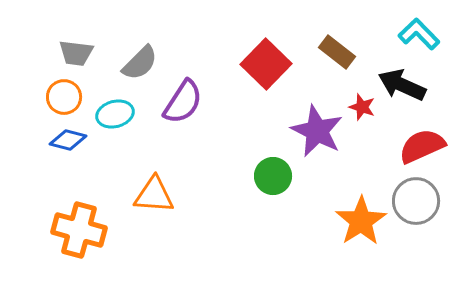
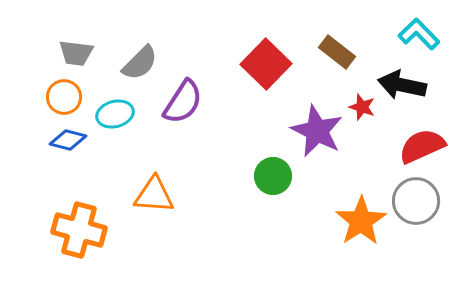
black arrow: rotated 12 degrees counterclockwise
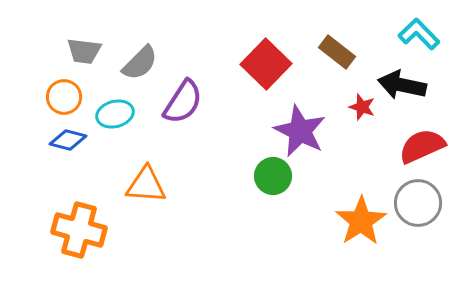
gray trapezoid: moved 8 px right, 2 px up
purple star: moved 17 px left
orange triangle: moved 8 px left, 10 px up
gray circle: moved 2 px right, 2 px down
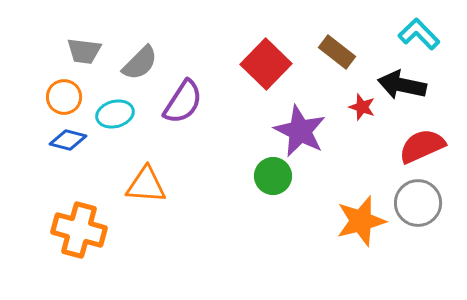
orange star: rotated 18 degrees clockwise
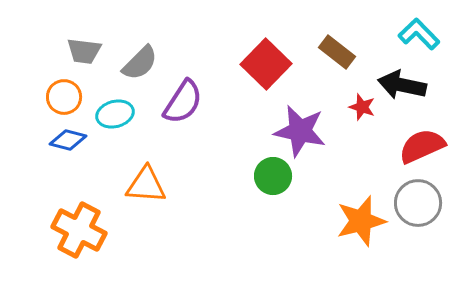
purple star: rotated 14 degrees counterclockwise
orange cross: rotated 12 degrees clockwise
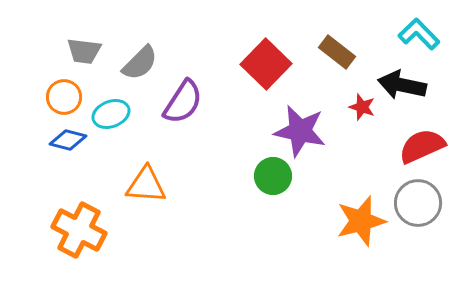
cyan ellipse: moved 4 px left; rotated 6 degrees counterclockwise
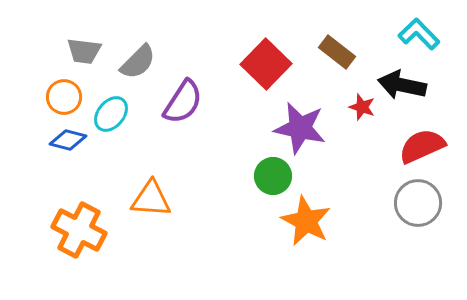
gray semicircle: moved 2 px left, 1 px up
cyan ellipse: rotated 30 degrees counterclockwise
purple star: moved 3 px up
orange triangle: moved 5 px right, 14 px down
orange star: moved 55 px left; rotated 30 degrees counterclockwise
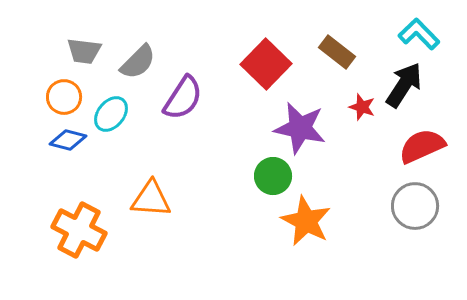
black arrow: moved 2 px right; rotated 111 degrees clockwise
purple semicircle: moved 4 px up
gray circle: moved 3 px left, 3 px down
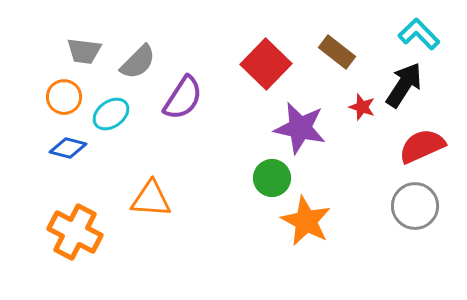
cyan ellipse: rotated 15 degrees clockwise
blue diamond: moved 8 px down
green circle: moved 1 px left, 2 px down
orange cross: moved 4 px left, 2 px down
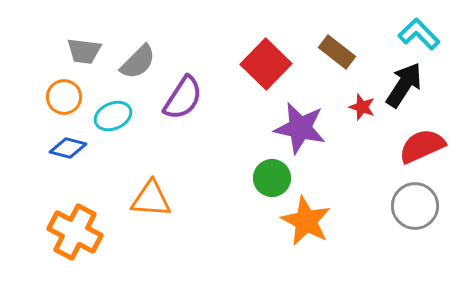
cyan ellipse: moved 2 px right, 2 px down; rotated 12 degrees clockwise
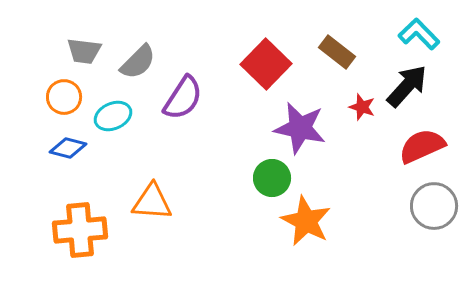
black arrow: moved 3 px right, 1 px down; rotated 9 degrees clockwise
orange triangle: moved 1 px right, 3 px down
gray circle: moved 19 px right
orange cross: moved 5 px right, 2 px up; rotated 32 degrees counterclockwise
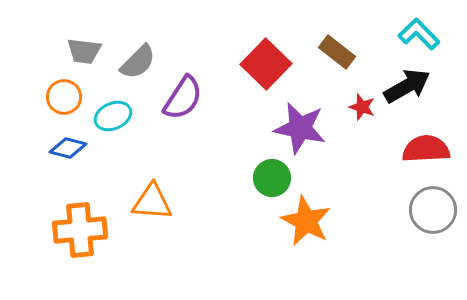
black arrow: rotated 18 degrees clockwise
red semicircle: moved 4 px right, 3 px down; rotated 21 degrees clockwise
gray circle: moved 1 px left, 4 px down
